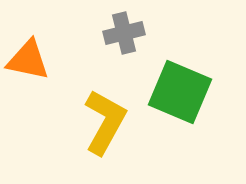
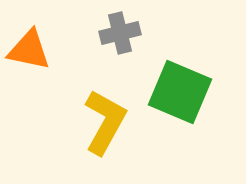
gray cross: moved 4 px left
orange triangle: moved 1 px right, 10 px up
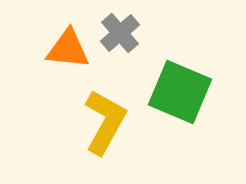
gray cross: rotated 27 degrees counterclockwise
orange triangle: moved 39 px right, 1 px up; rotated 6 degrees counterclockwise
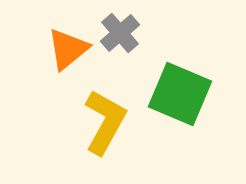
orange triangle: rotated 45 degrees counterclockwise
green square: moved 2 px down
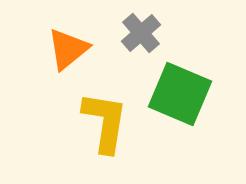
gray cross: moved 21 px right
yellow L-shape: rotated 20 degrees counterclockwise
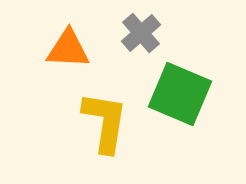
orange triangle: rotated 42 degrees clockwise
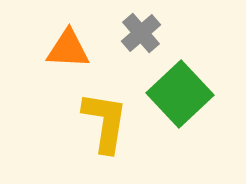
green square: rotated 24 degrees clockwise
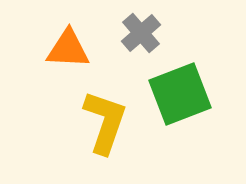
green square: rotated 22 degrees clockwise
yellow L-shape: rotated 10 degrees clockwise
